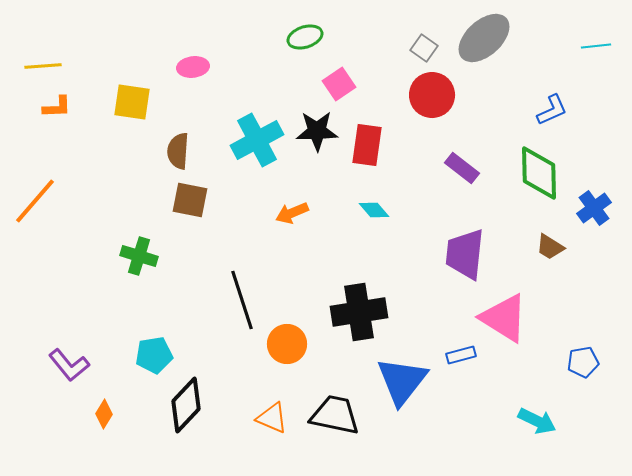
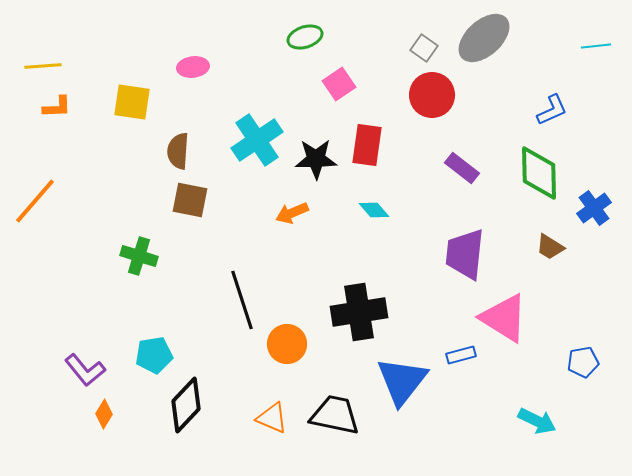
black star: moved 1 px left, 28 px down
cyan cross: rotated 6 degrees counterclockwise
purple L-shape: moved 16 px right, 5 px down
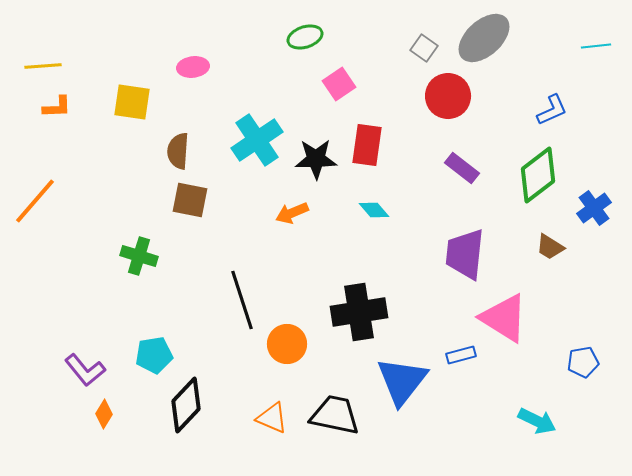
red circle: moved 16 px right, 1 px down
green diamond: moved 1 px left, 2 px down; rotated 54 degrees clockwise
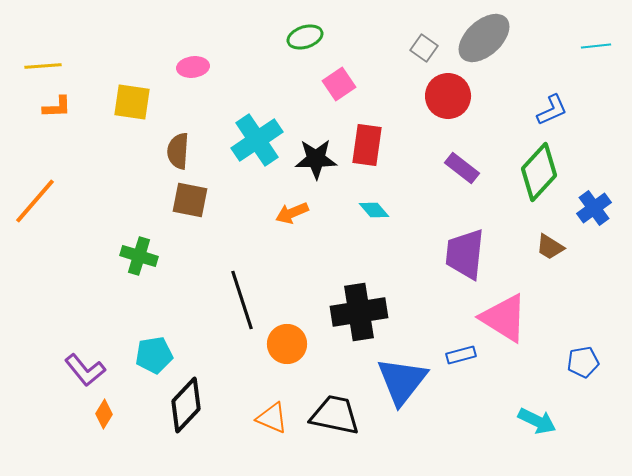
green diamond: moved 1 px right, 3 px up; rotated 10 degrees counterclockwise
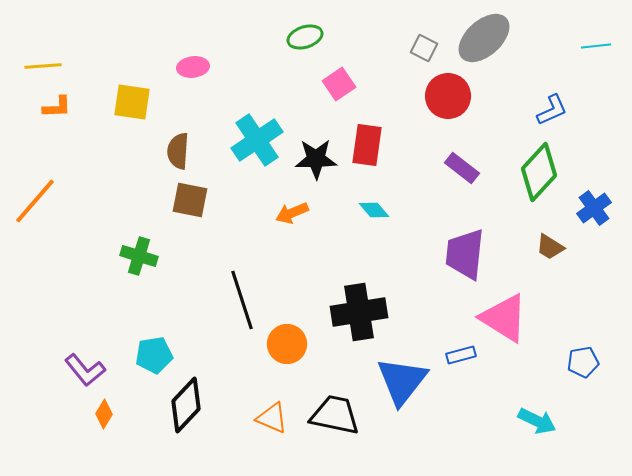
gray square: rotated 8 degrees counterclockwise
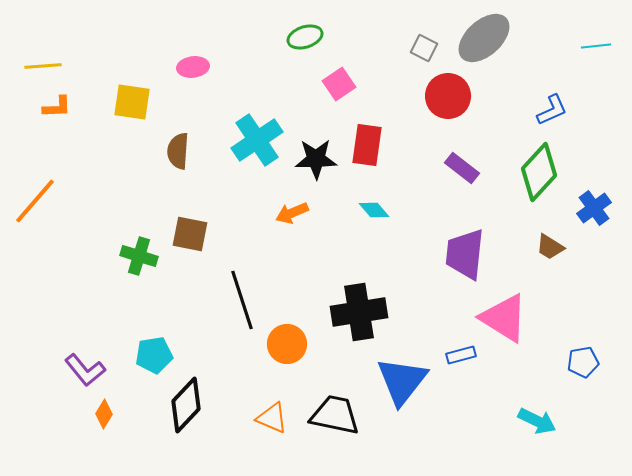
brown square: moved 34 px down
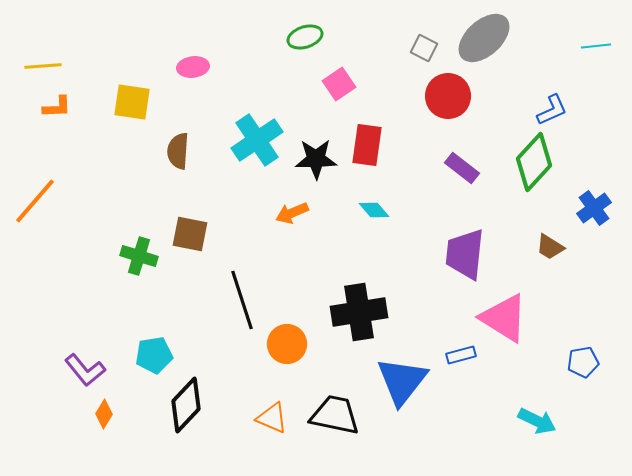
green diamond: moved 5 px left, 10 px up
